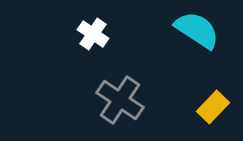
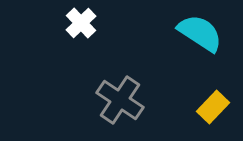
cyan semicircle: moved 3 px right, 3 px down
white cross: moved 12 px left, 11 px up; rotated 12 degrees clockwise
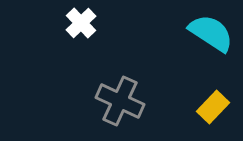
cyan semicircle: moved 11 px right
gray cross: moved 1 px down; rotated 9 degrees counterclockwise
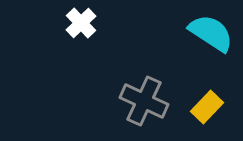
gray cross: moved 24 px right
yellow rectangle: moved 6 px left
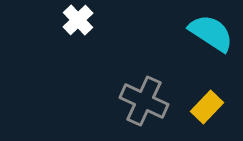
white cross: moved 3 px left, 3 px up
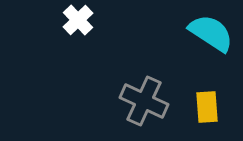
yellow rectangle: rotated 48 degrees counterclockwise
